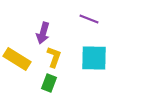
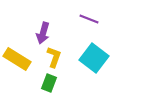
cyan square: rotated 36 degrees clockwise
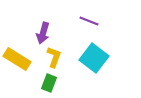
purple line: moved 2 px down
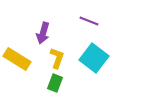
yellow L-shape: moved 3 px right, 1 px down
green rectangle: moved 6 px right
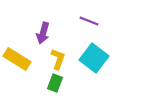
yellow L-shape: moved 1 px right, 1 px down
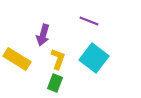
purple arrow: moved 2 px down
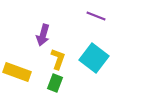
purple line: moved 7 px right, 5 px up
yellow rectangle: moved 13 px down; rotated 12 degrees counterclockwise
